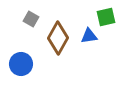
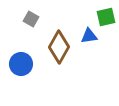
brown diamond: moved 1 px right, 9 px down
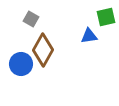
brown diamond: moved 16 px left, 3 px down
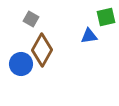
brown diamond: moved 1 px left
